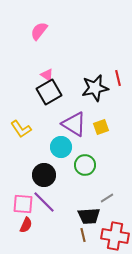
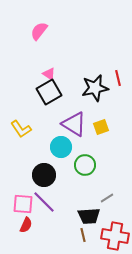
pink triangle: moved 2 px right, 1 px up
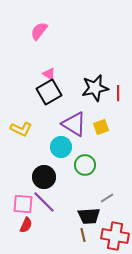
red line: moved 15 px down; rotated 14 degrees clockwise
yellow L-shape: rotated 30 degrees counterclockwise
black circle: moved 2 px down
